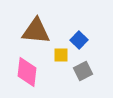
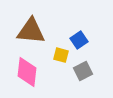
brown triangle: moved 5 px left
blue square: rotated 12 degrees clockwise
yellow square: rotated 14 degrees clockwise
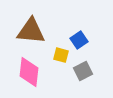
pink diamond: moved 2 px right
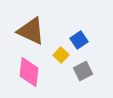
brown triangle: rotated 20 degrees clockwise
yellow square: rotated 28 degrees clockwise
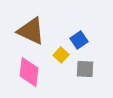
gray square: moved 2 px right, 2 px up; rotated 30 degrees clockwise
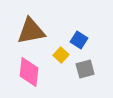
brown triangle: rotated 36 degrees counterclockwise
blue square: rotated 24 degrees counterclockwise
gray square: rotated 18 degrees counterclockwise
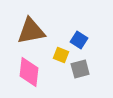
yellow square: rotated 21 degrees counterclockwise
gray square: moved 5 px left
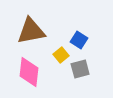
yellow square: rotated 28 degrees clockwise
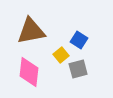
gray square: moved 2 px left
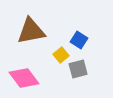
pink diamond: moved 5 px left, 6 px down; rotated 44 degrees counterclockwise
